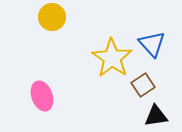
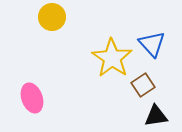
pink ellipse: moved 10 px left, 2 px down
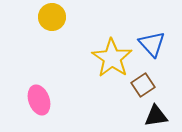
pink ellipse: moved 7 px right, 2 px down
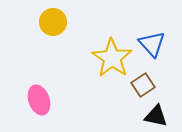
yellow circle: moved 1 px right, 5 px down
black triangle: rotated 20 degrees clockwise
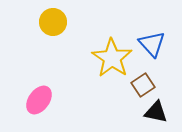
pink ellipse: rotated 56 degrees clockwise
black triangle: moved 4 px up
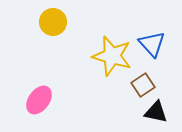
yellow star: moved 2 px up; rotated 18 degrees counterclockwise
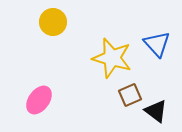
blue triangle: moved 5 px right
yellow star: moved 2 px down
brown square: moved 13 px left, 10 px down; rotated 10 degrees clockwise
black triangle: moved 1 px up; rotated 25 degrees clockwise
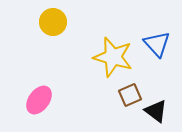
yellow star: moved 1 px right, 1 px up
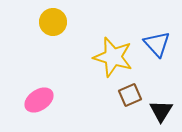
pink ellipse: rotated 20 degrees clockwise
black triangle: moved 5 px right; rotated 25 degrees clockwise
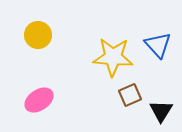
yellow circle: moved 15 px left, 13 px down
blue triangle: moved 1 px right, 1 px down
yellow star: rotated 12 degrees counterclockwise
